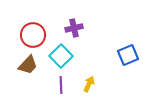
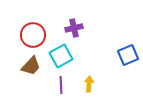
cyan square: rotated 15 degrees clockwise
brown trapezoid: moved 3 px right, 1 px down
yellow arrow: rotated 21 degrees counterclockwise
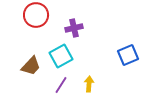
red circle: moved 3 px right, 20 px up
purple line: rotated 36 degrees clockwise
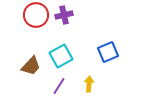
purple cross: moved 10 px left, 13 px up
blue square: moved 20 px left, 3 px up
purple line: moved 2 px left, 1 px down
